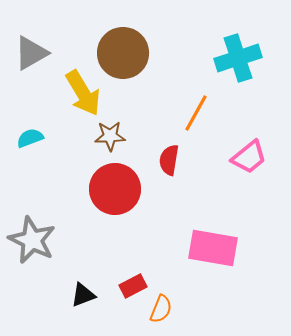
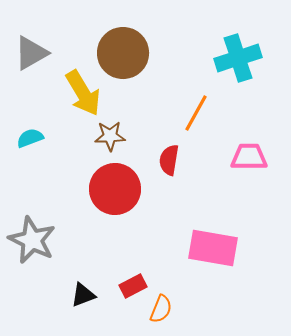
pink trapezoid: rotated 141 degrees counterclockwise
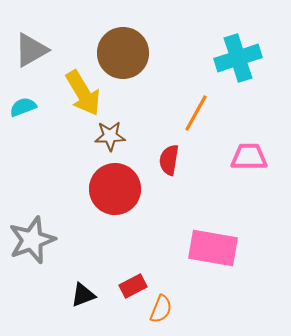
gray triangle: moved 3 px up
cyan semicircle: moved 7 px left, 31 px up
gray star: rotated 27 degrees clockwise
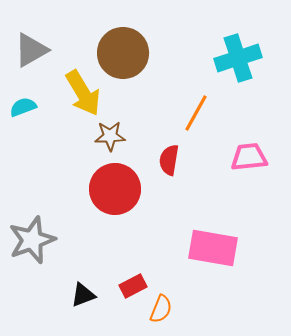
pink trapezoid: rotated 6 degrees counterclockwise
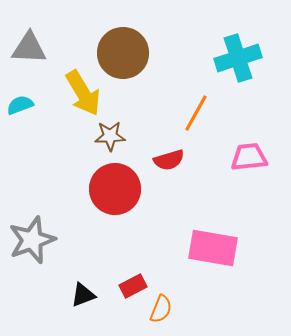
gray triangle: moved 2 px left, 2 px up; rotated 33 degrees clockwise
cyan semicircle: moved 3 px left, 2 px up
red semicircle: rotated 116 degrees counterclockwise
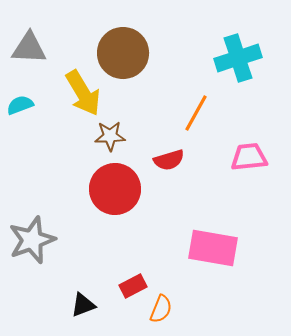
black triangle: moved 10 px down
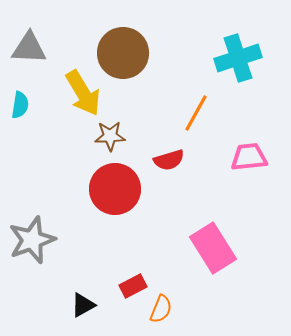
cyan semicircle: rotated 120 degrees clockwise
pink rectangle: rotated 48 degrees clockwise
black triangle: rotated 8 degrees counterclockwise
